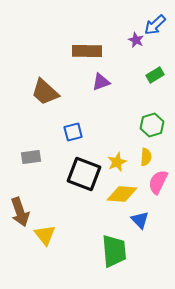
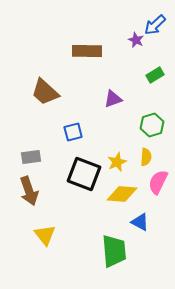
purple triangle: moved 12 px right, 17 px down
brown arrow: moved 9 px right, 21 px up
blue triangle: moved 2 px down; rotated 18 degrees counterclockwise
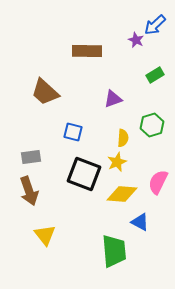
blue square: rotated 30 degrees clockwise
yellow semicircle: moved 23 px left, 19 px up
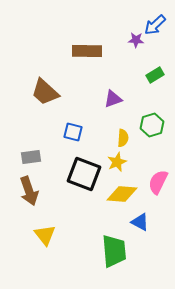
purple star: rotated 21 degrees counterclockwise
